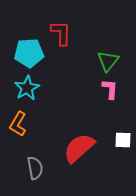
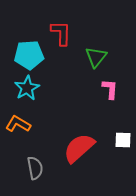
cyan pentagon: moved 2 px down
green triangle: moved 12 px left, 4 px up
orange L-shape: rotated 90 degrees clockwise
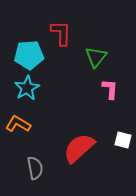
white square: rotated 12 degrees clockwise
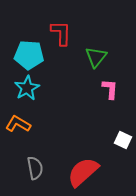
cyan pentagon: rotated 8 degrees clockwise
white square: rotated 12 degrees clockwise
red semicircle: moved 4 px right, 24 px down
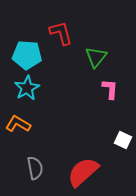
red L-shape: rotated 16 degrees counterclockwise
cyan pentagon: moved 2 px left
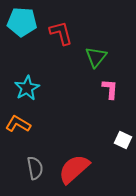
cyan pentagon: moved 5 px left, 33 px up
red semicircle: moved 9 px left, 3 px up
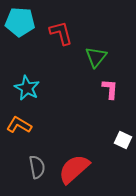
cyan pentagon: moved 2 px left
cyan star: rotated 15 degrees counterclockwise
orange L-shape: moved 1 px right, 1 px down
gray semicircle: moved 2 px right, 1 px up
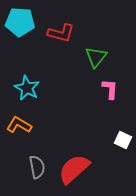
red L-shape: rotated 120 degrees clockwise
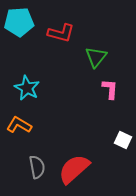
cyan pentagon: moved 1 px left; rotated 8 degrees counterclockwise
